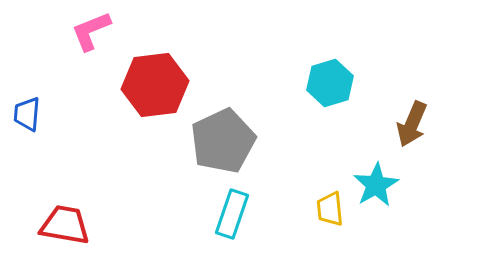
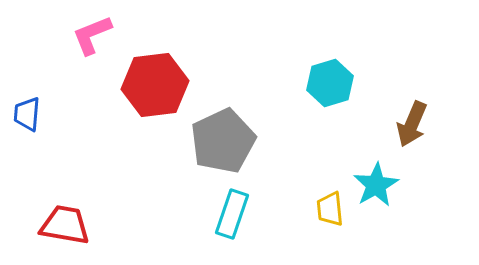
pink L-shape: moved 1 px right, 4 px down
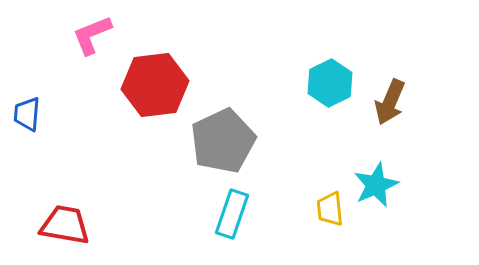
cyan hexagon: rotated 9 degrees counterclockwise
brown arrow: moved 22 px left, 22 px up
cyan star: rotated 6 degrees clockwise
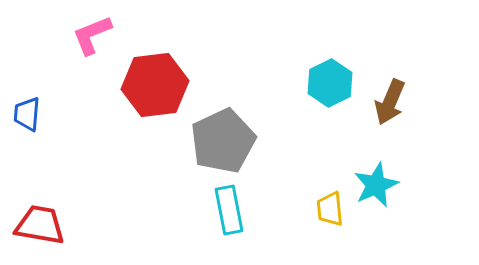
cyan rectangle: moved 3 px left, 4 px up; rotated 30 degrees counterclockwise
red trapezoid: moved 25 px left
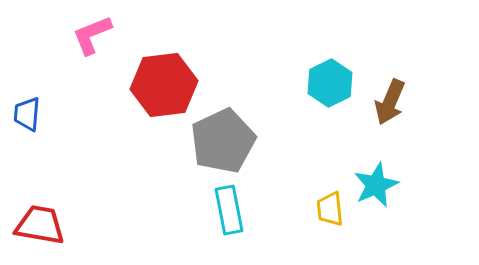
red hexagon: moved 9 px right
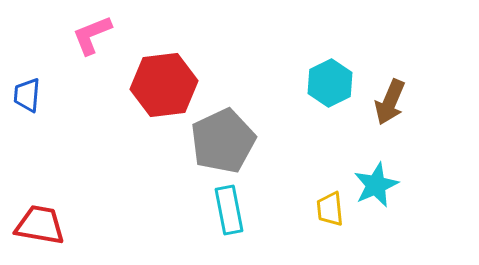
blue trapezoid: moved 19 px up
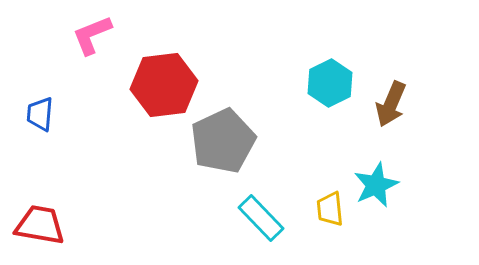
blue trapezoid: moved 13 px right, 19 px down
brown arrow: moved 1 px right, 2 px down
cyan rectangle: moved 32 px right, 8 px down; rotated 33 degrees counterclockwise
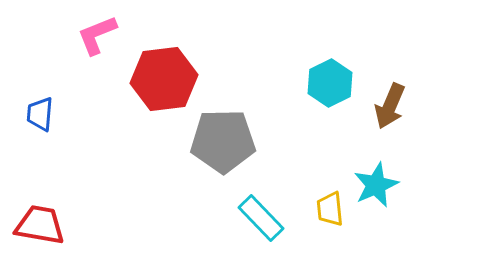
pink L-shape: moved 5 px right
red hexagon: moved 6 px up
brown arrow: moved 1 px left, 2 px down
gray pentagon: rotated 24 degrees clockwise
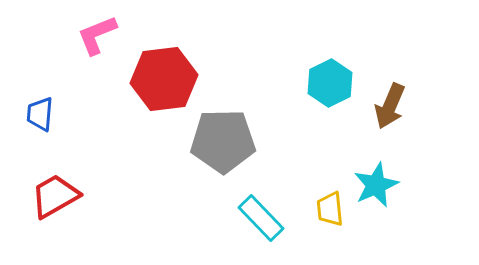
red trapezoid: moved 15 px right, 29 px up; rotated 40 degrees counterclockwise
